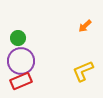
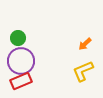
orange arrow: moved 18 px down
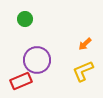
green circle: moved 7 px right, 19 px up
purple circle: moved 16 px right, 1 px up
